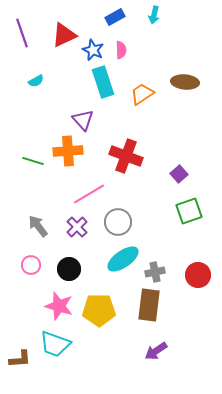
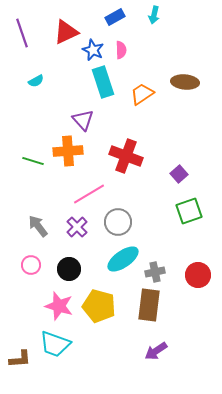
red triangle: moved 2 px right, 3 px up
yellow pentagon: moved 4 px up; rotated 16 degrees clockwise
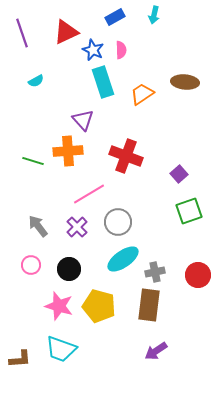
cyan trapezoid: moved 6 px right, 5 px down
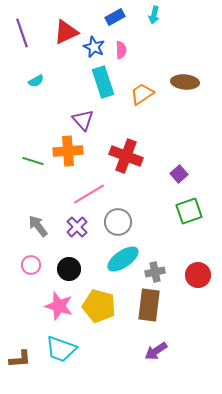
blue star: moved 1 px right, 3 px up
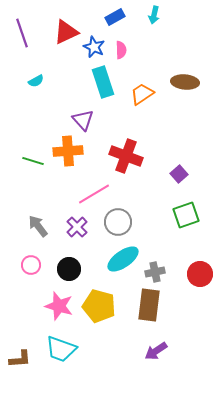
pink line: moved 5 px right
green square: moved 3 px left, 4 px down
red circle: moved 2 px right, 1 px up
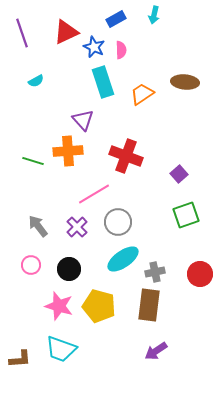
blue rectangle: moved 1 px right, 2 px down
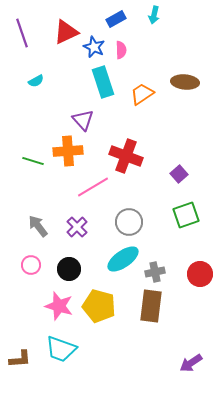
pink line: moved 1 px left, 7 px up
gray circle: moved 11 px right
brown rectangle: moved 2 px right, 1 px down
purple arrow: moved 35 px right, 12 px down
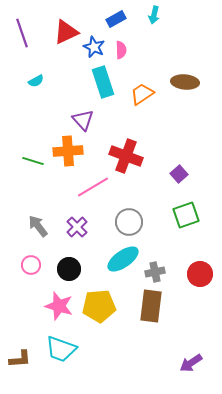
yellow pentagon: rotated 20 degrees counterclockwise
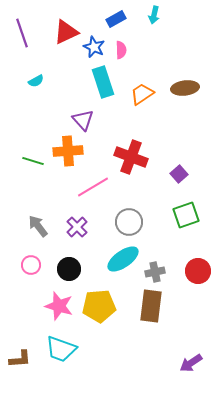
brown ellipse: moved 6 px down; rotated 12 degrees counterclockwise
red cross: moved 5 px right, 1 px down
red circle: moved 2 px left, 3 px up
